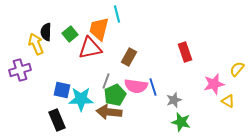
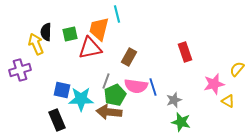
green square: rotated 28 degrees clockwise
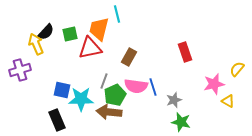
black semicircle: rotated 138 degrees counterclockwise
gray line: moved 2 px left
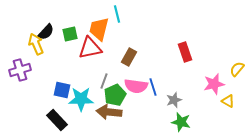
black rectangle: rotated 20 degrees counterclockwise
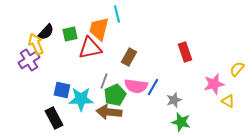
purple cross: moved 9 px right, 10 px up; rotated 15 degrees counterclockwise
blue line: rotated 48 degrees clockwise
black rectangle: moved 3 px left, 2 px up; rotated 15 degrees clockwise
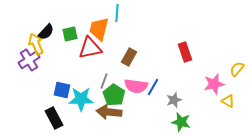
cyan line: moved 1 px up; rotated 18 degrees clockwise
green pentagon: moved 1 px left; rotated 15 degrees counterclockwise
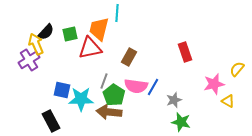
black rectangle: moved 3 px left, 3 px down
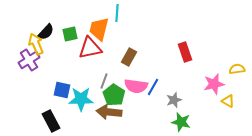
yellow semicircle: rotated 42 degrees clockwise
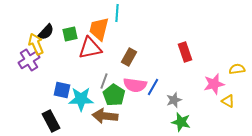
pink semicircle: moved 1 px left, 1 px up
brown arrow: moved 4 px left, 4 px down
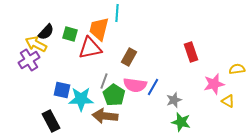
green square: rotated 28 degrees clockwise
yellow arrow: rotated 40 degrees counterclockwise
red rectangle: moved 6 px right
